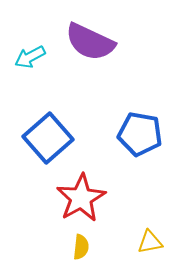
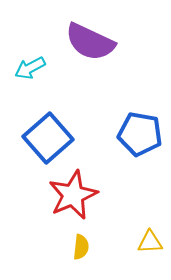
cyan arrow: moved 11 px down
red star: moved 8 px left, 3 px up; rotated 6 degrees clockwise
yellow triangle: rotated 8 degrees clockwise
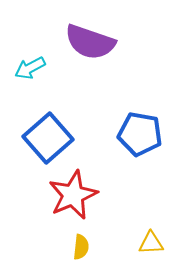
purple semicircle: rotated 6 degrees counterclockwise
yellow triangle: moved 1 px right, 1 px down
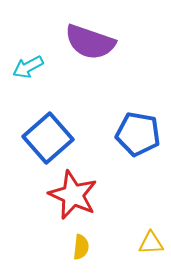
cyan arrow: moved 2 px left, 1 px up
blue pentagon: moved 2 px left
red star: rotated 24 degrees counterclockwise
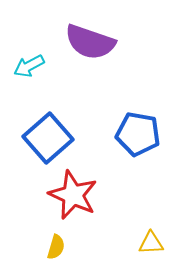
cyan arrow: moved 1 px right, 1 px up
yellow semicircle: moved 25 px left; rotated 10 degrees clockwise
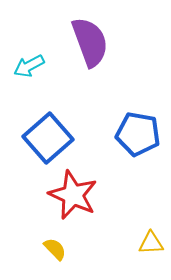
purple semicircle: rotated 129 degrees counterclockwise
yellow semicircle: moved 1 px left, 2 px down; rotated 60 degrees counterclockwise
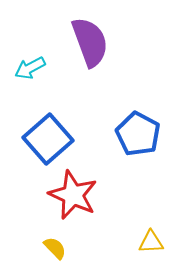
cyan arrow: moved 1 px right, 2 px down
blue pentagon: rotated 18 degrees clockwise
blue square: moved 1 px down
yellow triangle: moved 1 px up
yellow semicircle: moved 1 px up
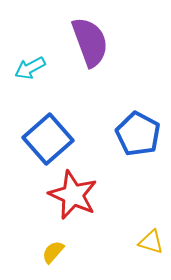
yellow triangle: rotated 20 degrees clockwise
yellow semicircle: moved 2 px left, 4 px down; rotated 95 degrees counterclockwise
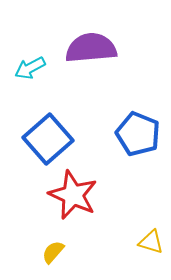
purple semicircle: moved 1 px right, 6 px down; rotated 75 degrees counterclockwise
blue pentagon: rotated 6 degrees counterclockwise
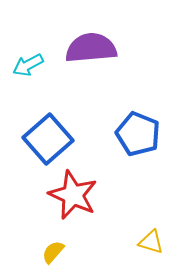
cyan arrow: moved 2 px left, 3 px up
